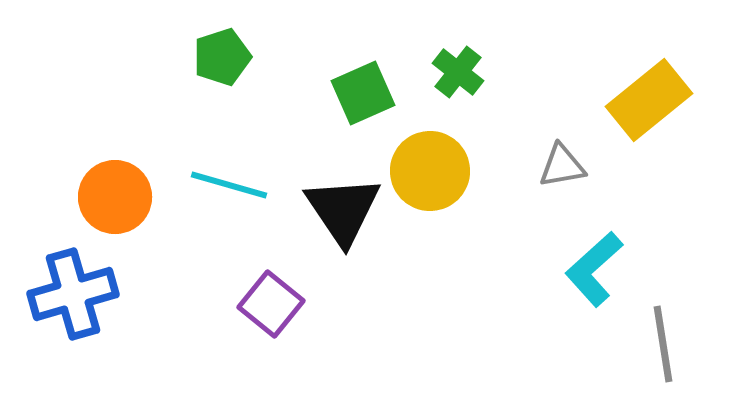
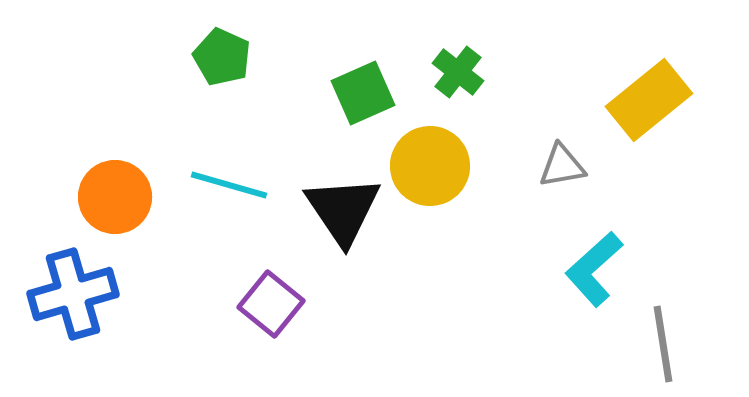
green pentagon: rotated 30 degrees counterclockwise
yellow circle: moved 5 px up
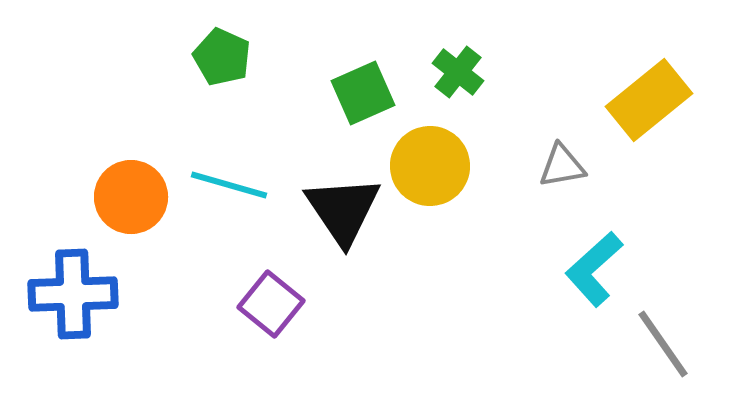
orange circle: moved 16 px right
blue cross: rotated 14 degrees clockwise
gray line: rotated 26 degrees counterclockwise
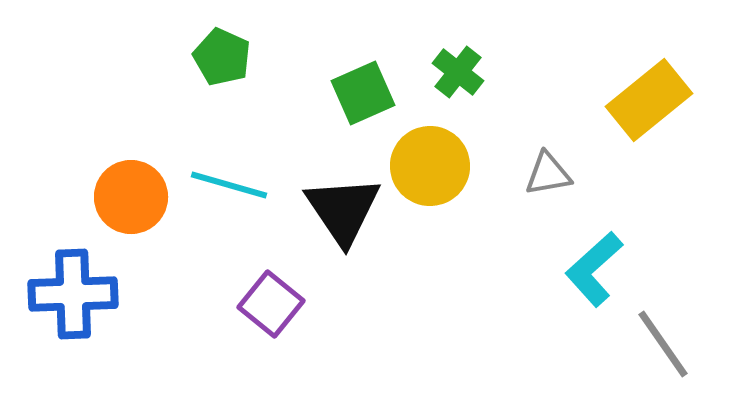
gray triangle: moved 14 px left, 8 px down
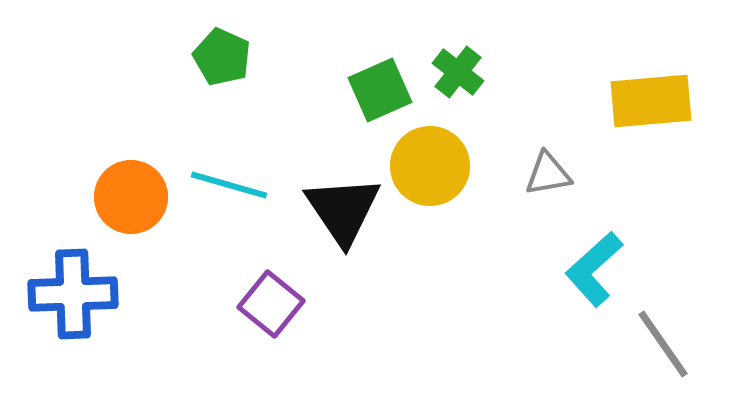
green square: moved 17 px right, 3 px up
yellow rectangle: moved 2 px right, 1 px down; rotated 34 degrees clockwise
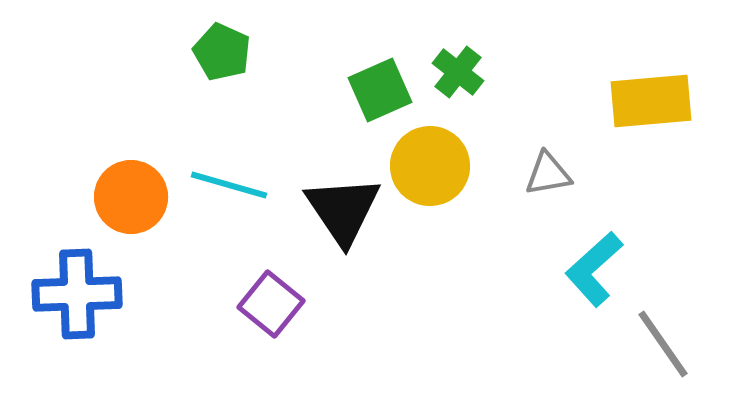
green pentagon: moved 5 px up
blue cross: moved 4 px right
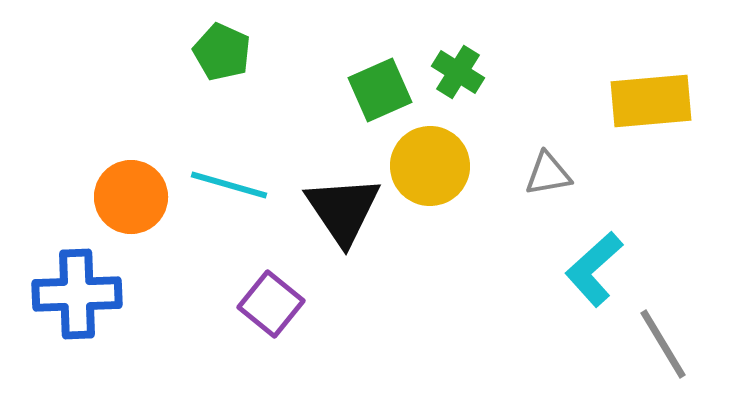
green cross: rotated 6 degrees counterclockwise
gray line: rotated 4 degrees clockwise
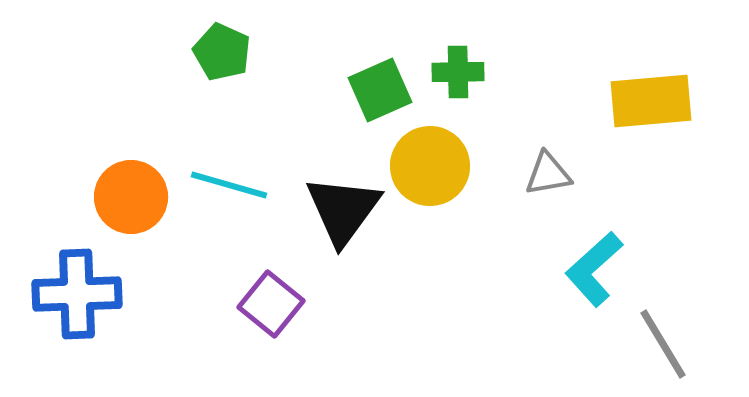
green cross: rotated 33 degrees counterclockwise
black triangle: rotated 10 degrees clockwise
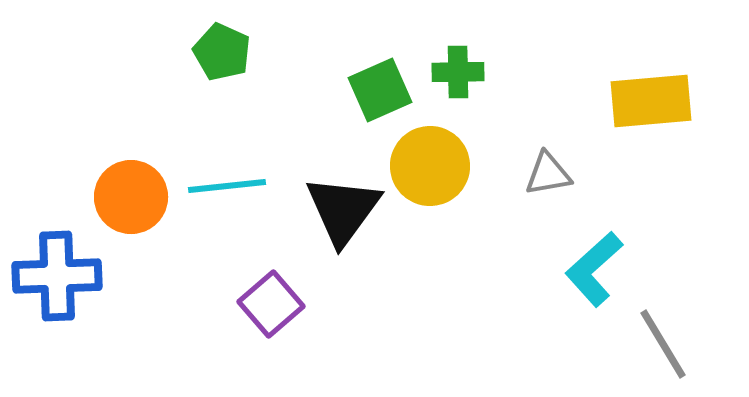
cyan line: moved 2 px left, 1 px down; rotated 22 degrees counterclockwise
blue cross: moved 20 px left, 18 px up
purple square: rotated 10 degrees clockwise
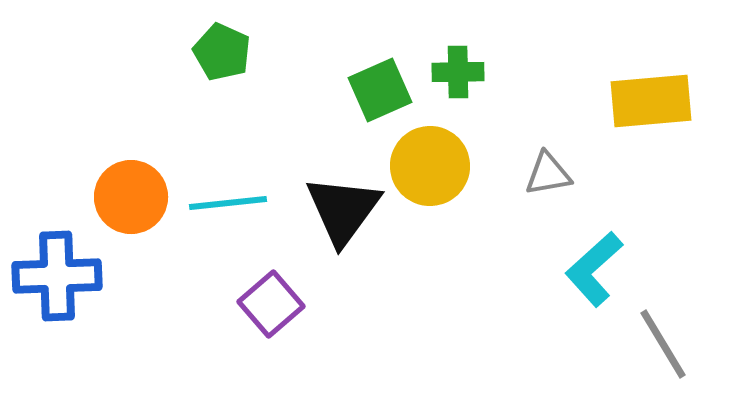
cyan line: moved 1 px right, 17 px down
